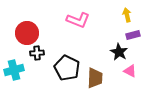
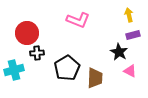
yellow arrow: moved 2 px right
black pentagon: rotated 15 degrees clockwise
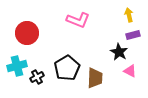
black cross: moved 24 px down; rotated 24 degrees counterclockwise
cyan cross: moved 3 px right, 4 px up
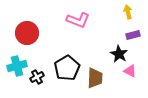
yellow arrow: moved 1 px left, 3 px up
black star: moved 2 px down
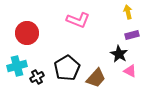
purple rectangle: moved 1 px left
brown trapezoid: moved 1 px right; rotated 40 degrees clockwise
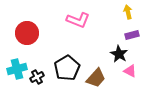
cyan cross: moved 3 px down
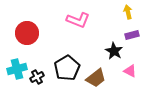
black star: moved 5 px left, 3 px up
brown trapezoid: rotated 10 degrees clockwise
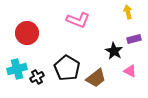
purple rectangle: moved 2 px right, 4 px down
black pentagon: rotated 10 degrees counterclockwise
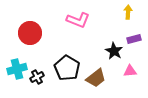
yellow arrow: rotated 16 degrees clockwise
red circle: moved 3 px right
pink triangle: rotated 32 degrees counterclockwise
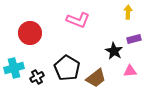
cyan cross: moved 3 px left, 1 px up
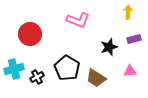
red circle: moved 1 px down
black star: moved 5 px left, 4 px up; rotated 24 degrees clockwise
cyan cross: moved 1 px down
brown trapezoid: rotated 70 degrees clockwise
